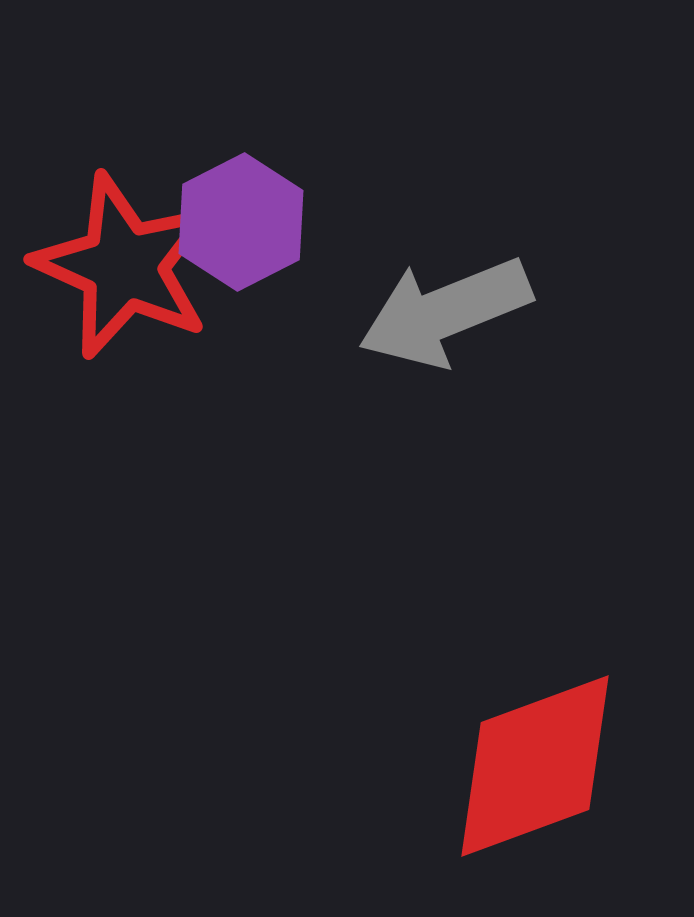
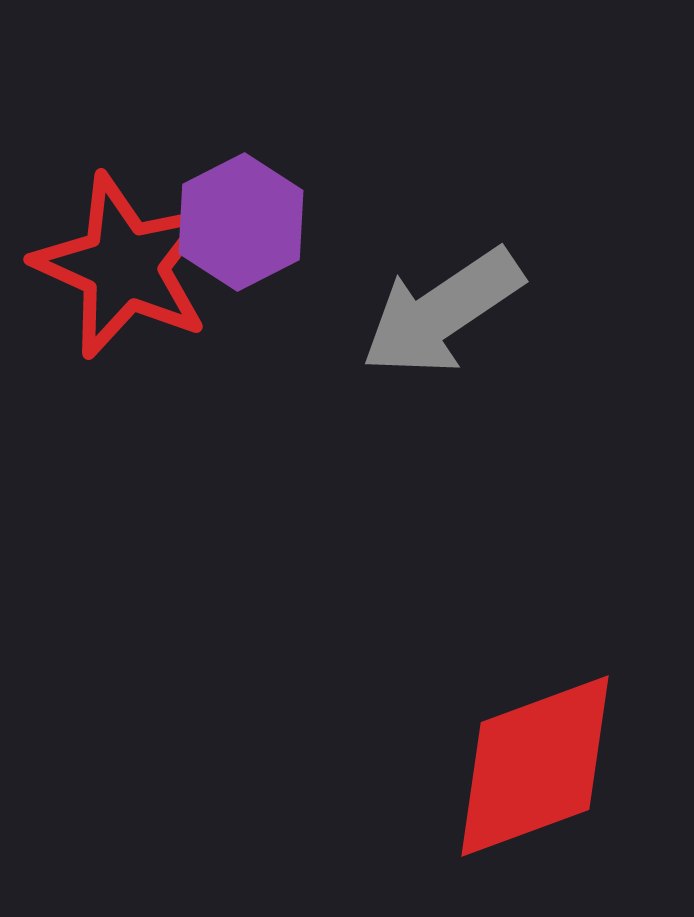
gray arrow: moved 3 px left; rotated 12 degrees counterclockwise
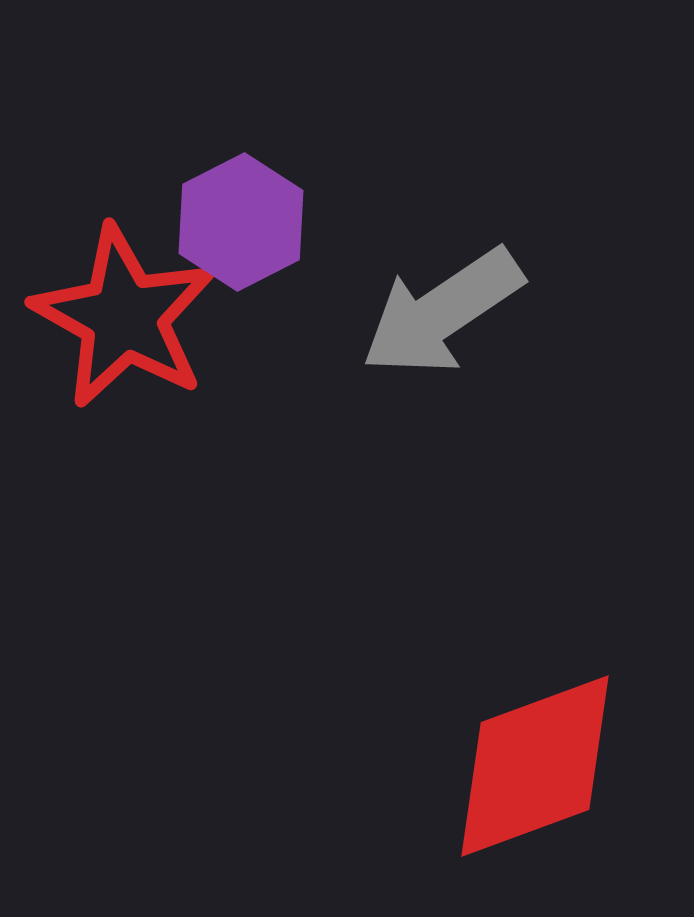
red star: moved 51 px down; rotated 5 degrees clockwise
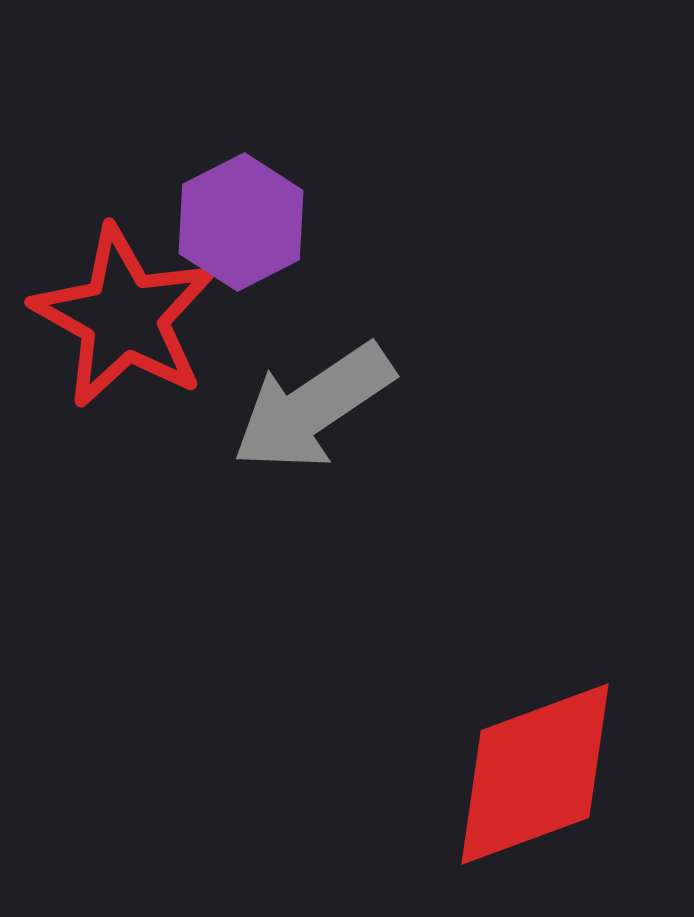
gray arrow: moved 129 px left, 95 px down
red diamond: moved 8 px down
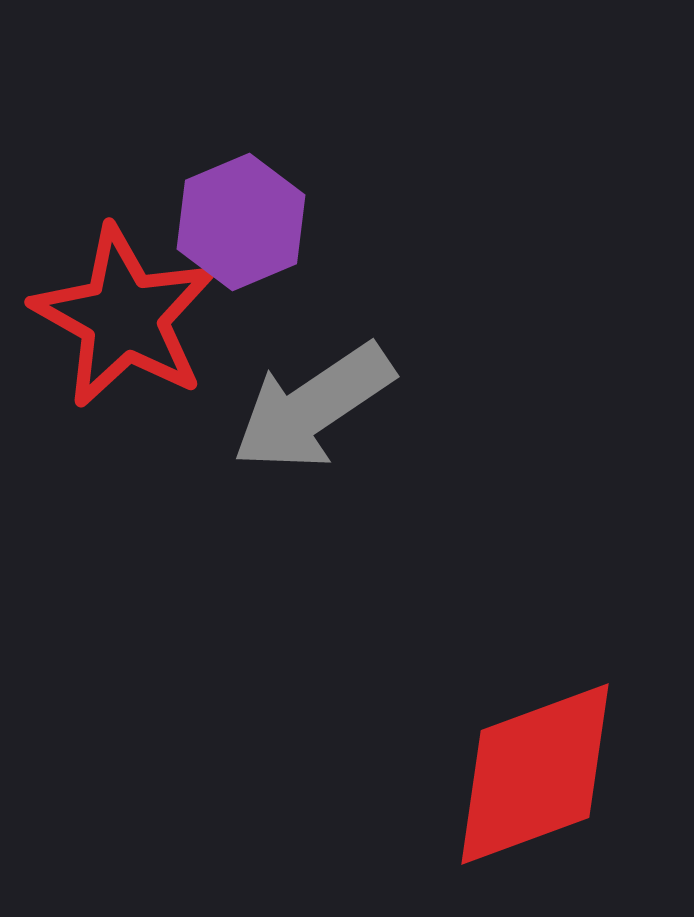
purple hexagon: rotated 4 degrees clockwise
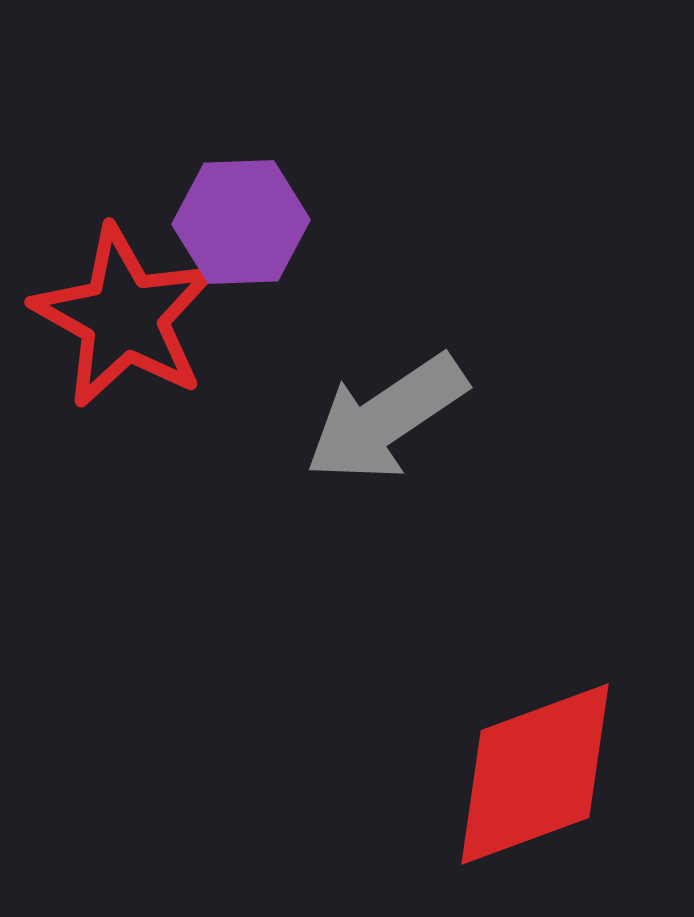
purple hexagon: rotated 21 degrees clockwise
gray arrow: moved 73 px right, 11 px down
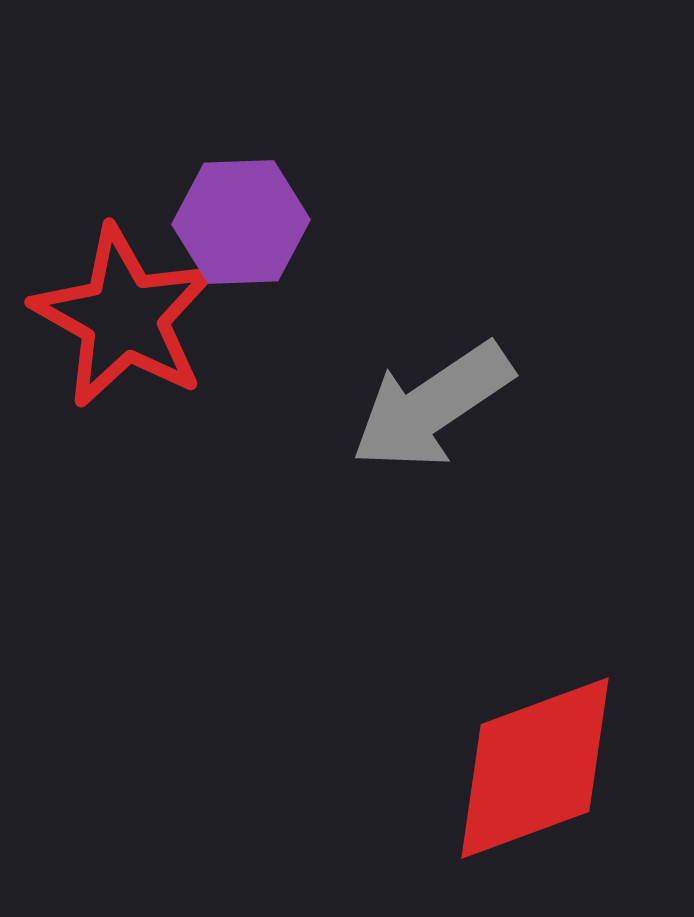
gray arrow: moved 46 px right, 12 px up
red diamond: moved 6 px up
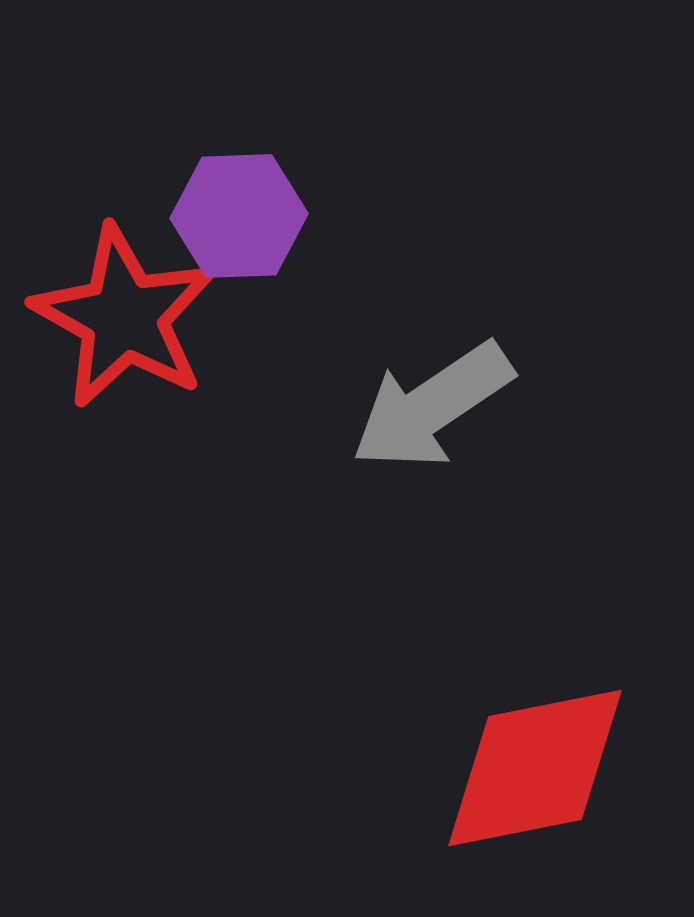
purple hexagon: moved 2 px left, 6 px up
red diamond: rotated 9 degrees clockwise
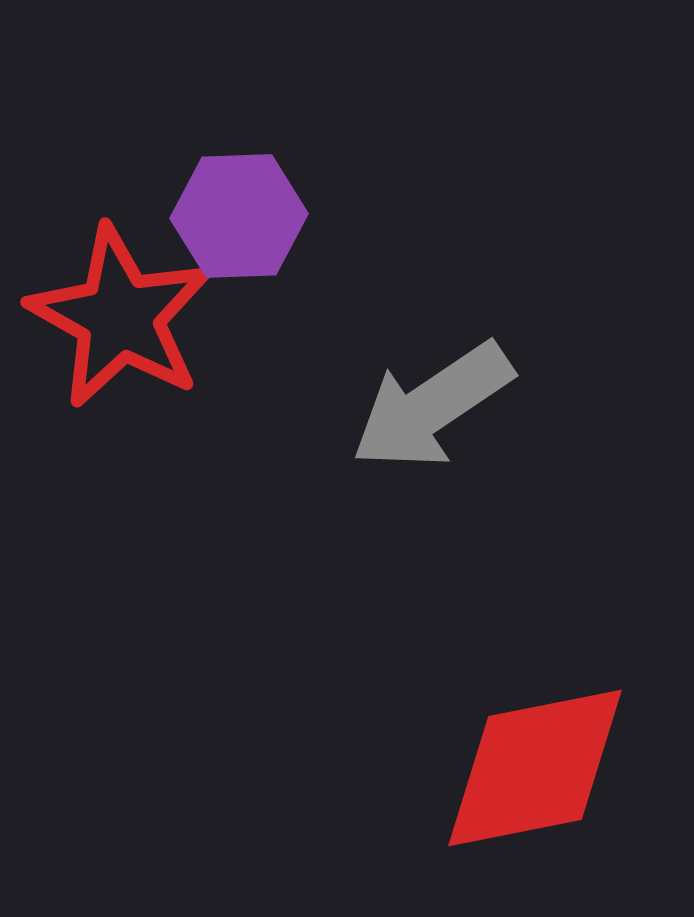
red star: moved 4 px left
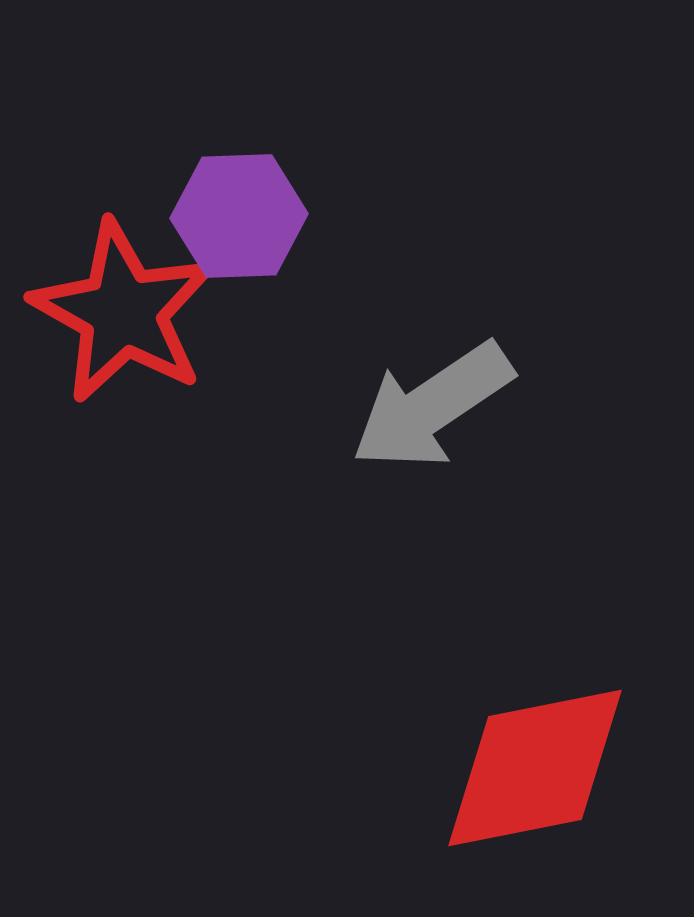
red star: moved 3 px right, 5 px up
